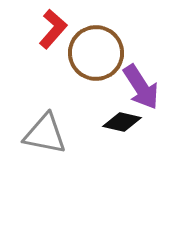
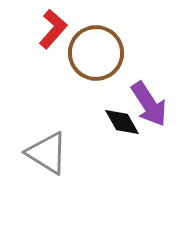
purple arrow: moved 8 px right, 17 px down
black diamond: rotated 48 degrees clockwise
gray triangle: moved 2 px right, 19 px down; rotated 21 degrees clockwise
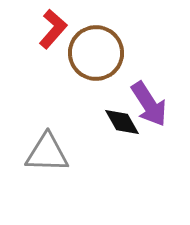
gray triangle: rotated 30 degrees counterclockwise
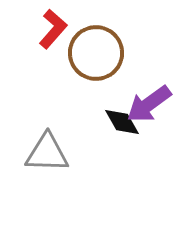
purple arrow: rotated 87 degrees clockwise
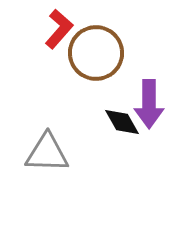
red L-shape: moved 6 px right
purple arrow: rotated 54 degrees counterclockwise
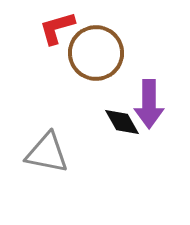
red L-shape: moved 2 px left, 1 px up; rotated 147 degrees counterclockwise
gray triangle: rotated 9 degrees clockwise
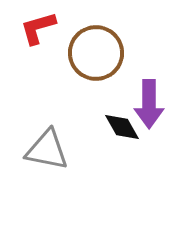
red L-shape: moved 19 px left
black diamond: moved 5 px down
gray triangle: moved 3 px up
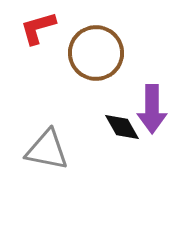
purple arrow: moved 3 px right, 5 px down
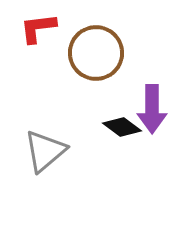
red L-shape: rotated 9 degrees clockwise
black diamond: rotated 24 degrees counterclockwise
gray triangle: moved 2 px left, 1 px down; rotated 51 degrees counterclockwise
